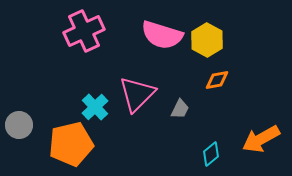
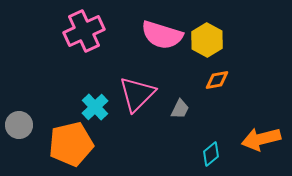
orange arrow: rotated 15 degrees clockwise
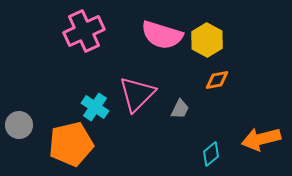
cyan cross: rotated 12 degrees counterclockwise
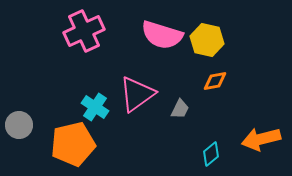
yellow hexagon: rotated 16 degrees counterclockwise
orange diamond: moved 2 px left, 1 px down
pink triangle: rotated 9 degrees clockwise
orange pentagon: moved 2 px right
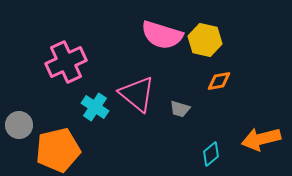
pink cross: moved 18 px left, 31 px down
yellow hexagon: moved 2 px left
orange diamond: moved 4 px right
pink triangle: rotated 45 degrees counterclockwise
gray trapezoid: rotated 80 degrees clockwise
orange pentagon: moved 15 px left, 6 px down
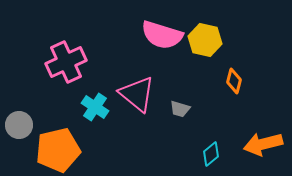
orange diamond: moved 15 px right; rotated 65 degrees counterclockwise
orange arrow: moved 2 px right, 5 px down
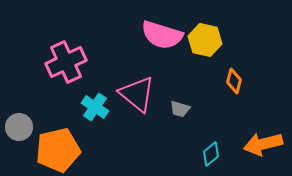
gray circle: moved 2 px down
